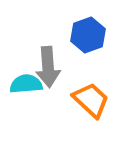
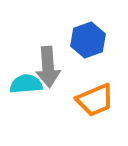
blue hexagon: moved 5 px down
orange trapezoid: moved 4 px right; rotated 114 degrees clockwise
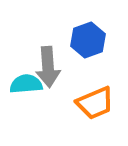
orange trapezoid: moved 3 px down
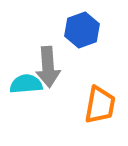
blue hexagon: moved 6 px left, 10 px up
orange trapezoid: moved 5 px right, 2 px down; rotated 57 degrees counterclockwise
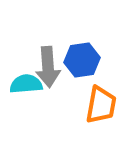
blue hexagon: moved 30 px down; rotated 12 degrees clockwise
orange trapezoid: moved 1 px right
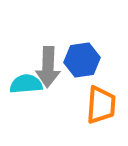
gray arrow: rotated 6 degrees clockwise
orange trapezoid: rotated 6 degrees counterclockwise
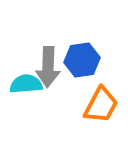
orange trapezoid: rotated 24 degrees clockwise
